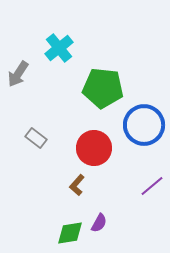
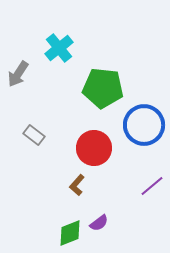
gray rectangle: moved 2 px left, 3 px up
purple semicircle: rotated 24 degrees clockwise
green diamond: rotated 12 degrees counterclockwise
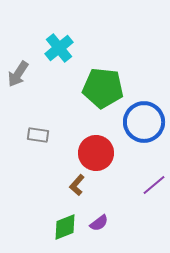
blue circle: moved 3 px up
gray rectangle: moved 4 px right; rotated 30 degrees counterclockwise
red circle: moved 2 px right, 5 px down
purple line: moved 2 px right, 1 px up
green diamond: moved 5 px left, 6 px up
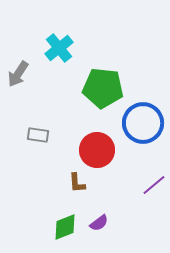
blue circle: moved 1 px left, 1 px down
red circle: moved 1 px right, 3 px up
brown L-shape: moved 2 px up; rotated 45 degrees counterclockwise
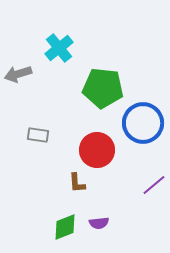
gray arrow: rotated 40 degrees clockwise
purple semicircle: rotated 30 degrees clockwise
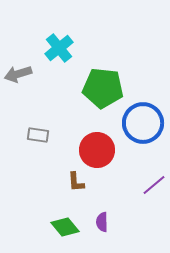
brown L-shape: moved 1 px left, 1 px up
purple semicircle: moved 3 px right, 1 px up; rotated 96 degrees clockwise
green diamond: rotated 72 degrees clockwise
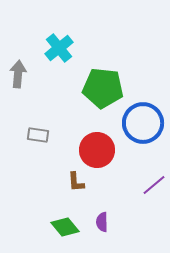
gray arrow: rotated 112 degrees clockwise
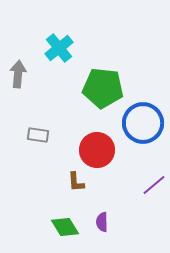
green diamond: rotated 8 degrees clockwise
